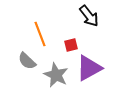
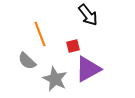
black arrow: moved 1 px left, 1 px up
red square: moved 2 px right, 1 px down
purple triangle: moved 1 px left, 1 px down
gray star: moved 1 px left, 4 px down
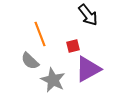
gray semicircle: moved 3 px right
gray star: moved 2 px left, 1 px down
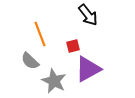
gray star: moved 1 px right, 1 px down
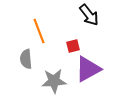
black arrow: moved 1 px right
orange line: moved 1 px left, 3 px up
gray semicircle: moved 4 px left, 2 px up; rotated 42 degrees clockwise
gray star: rotated 30 degrees counterclockwise
